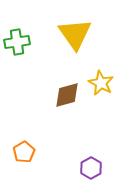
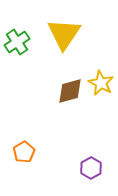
yellow triangle: moved 11 px left; rotated 9 degrees clockwise
green cross: rotated 25 degrees counterclockwise
brown diamond: moved 3 px right, 4 px up
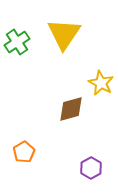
brown diamond: moved 1 px right, 18 px down
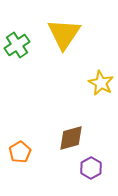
green cross: moved 3 px down
brown diamond: moved 29 px down
orange pentagon: moved 4 px left
